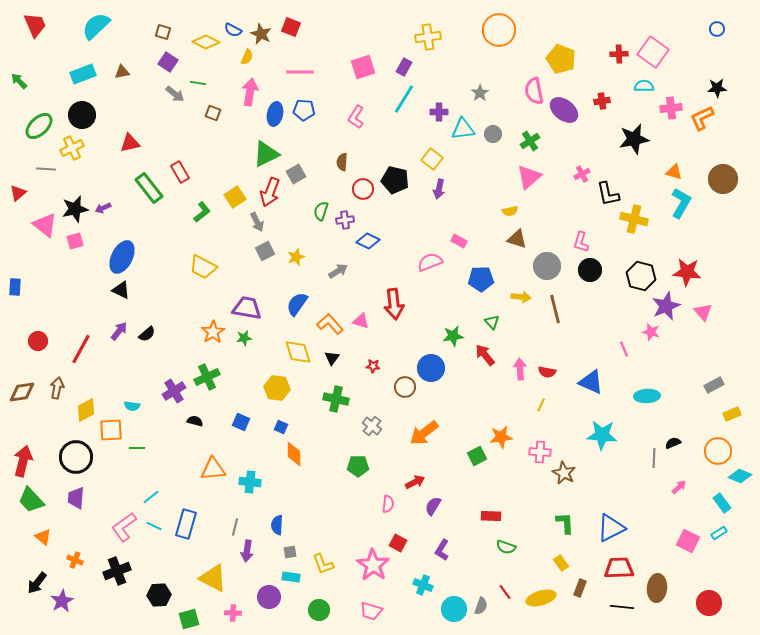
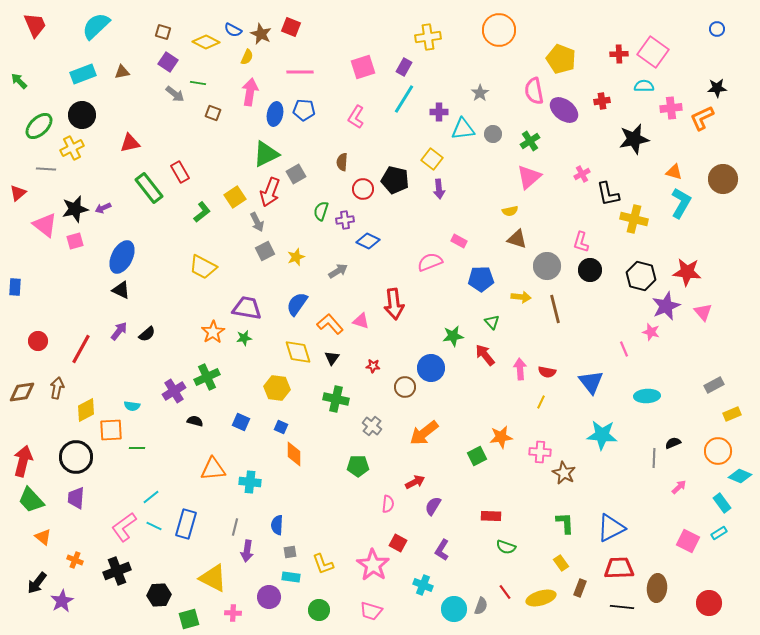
purple arrow at (439, 189): rotated 18 degrees counterclockwise
blue triangle at (591, 382): rotated 28 degrees clockwise
yellow line at (541, 405): moved 3 px up
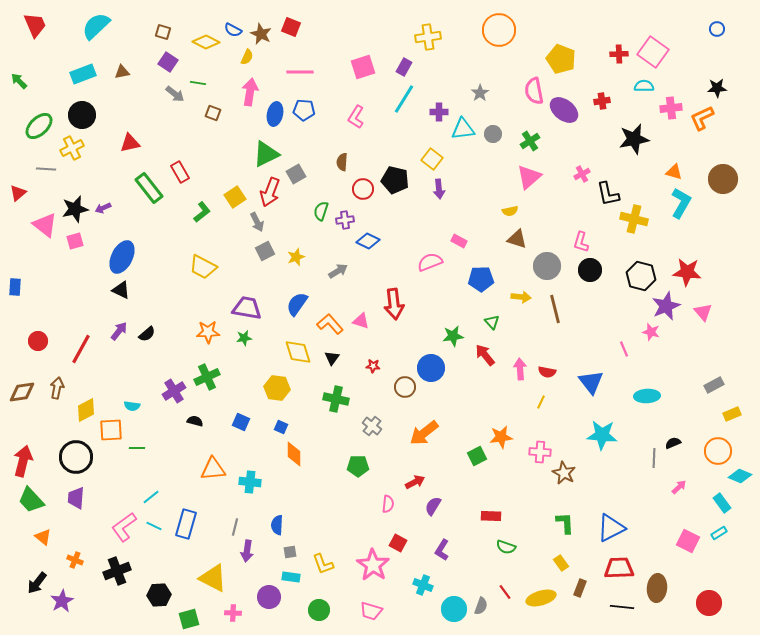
orange star at (213, 332): moved 5 px left; rotated 30 degrees clockwise
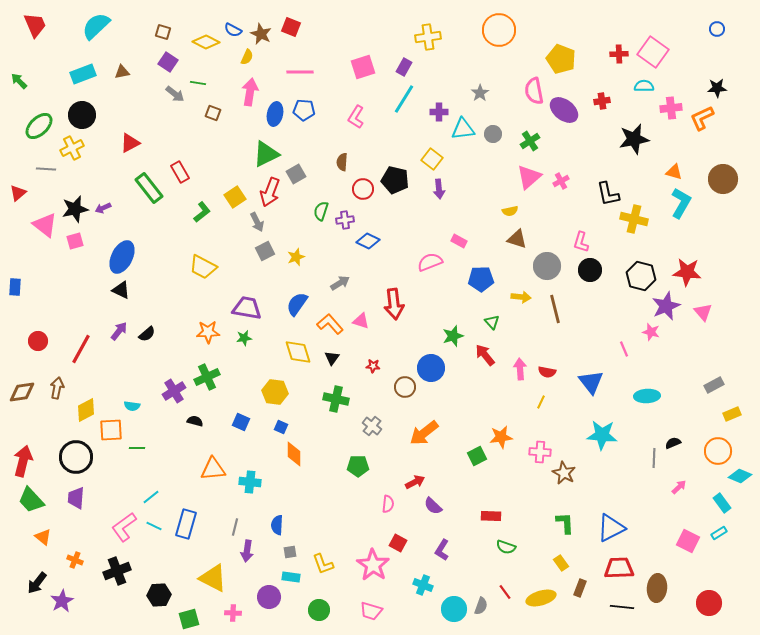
red triangle at (130, 143): rotated 15 degrees counterclockwise
pink cross at (582, 174): moved 21 px left, 7 px down
gray arrow at (338, 271): moved 2 px right, 12 px down
green star at (453, 336): rotated 10 degrees counterclockwise
yellow hexagon at (277, 388): moved 2 px left, 4 px down
purple semicircle at (433, 506): rotated 78 degrees counterclockwise
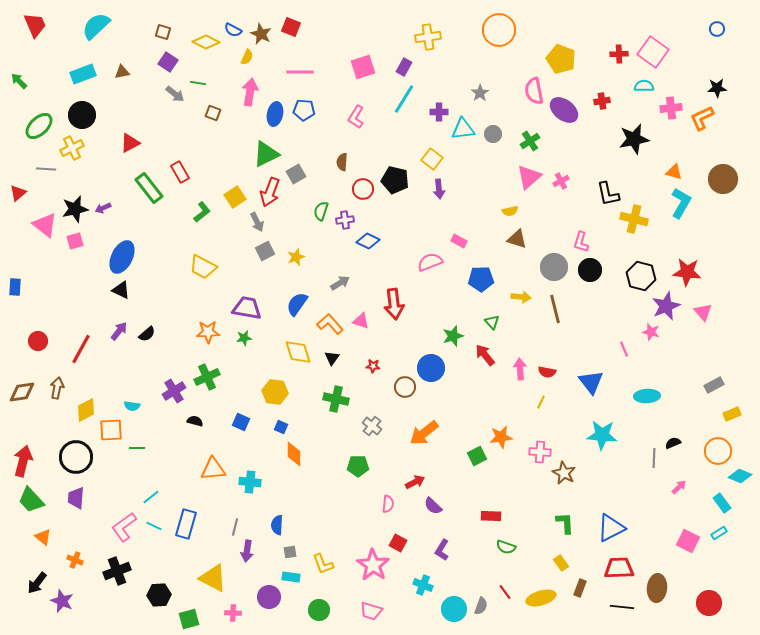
gray circle at (547, 266): moved 7 px right, 1 px down
purple star at (62, 601): rotated 20 degrees counterclockwise
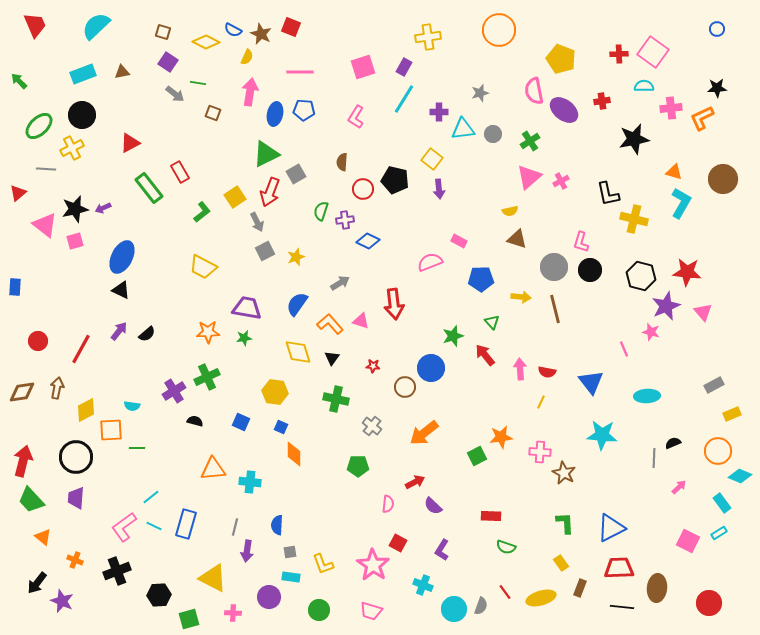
gray star at (480, 93): rotated 18 degrees clockwise
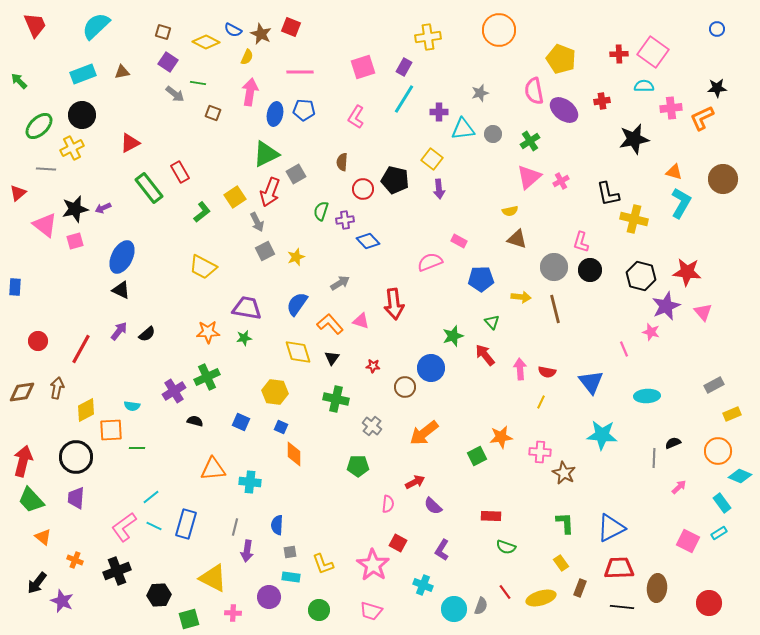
blue diamond at (368, 241): rotated 20 degrees clockwise
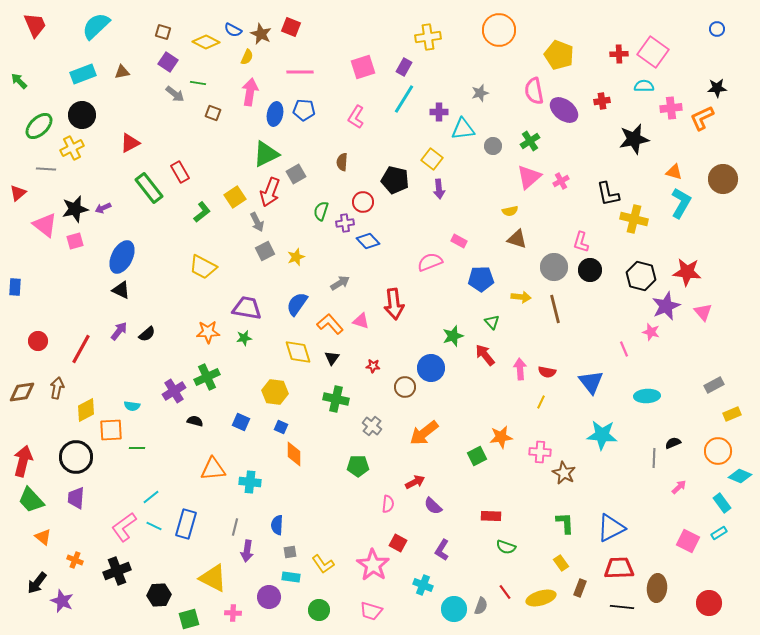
yellow pentagon at (561, 59): moved 2 px left, 4 px up
gray circle at (493, 134): moved 12 px down
red circle at (363, 189): moved 13 px down
purple cross at (345, 220): moved 3 px down
yellow L-shape at (323, 564): rotated 15 degrees counterclockwise
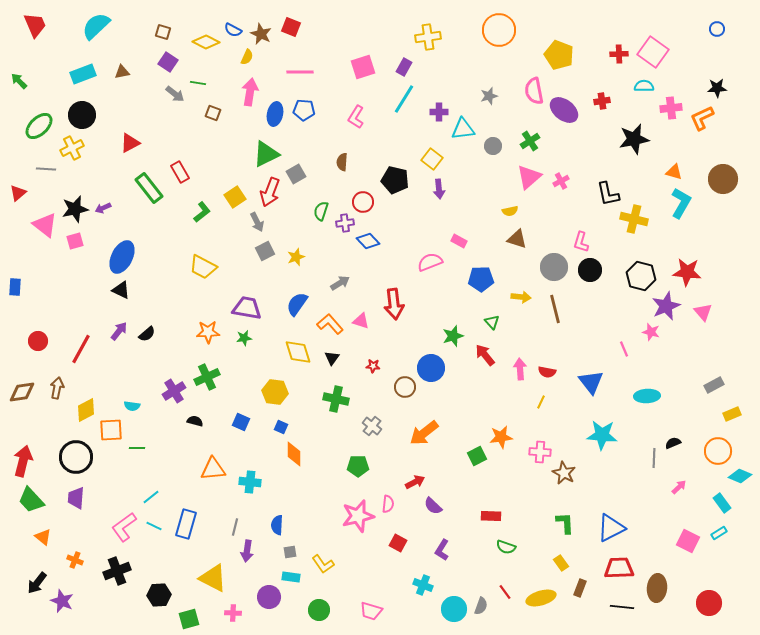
gray star at (480, 93): moved 9 px right, 3 px down
pink star at (373, 565): moved 15 px left, 49 px up; rotated 24 degrees clockwise
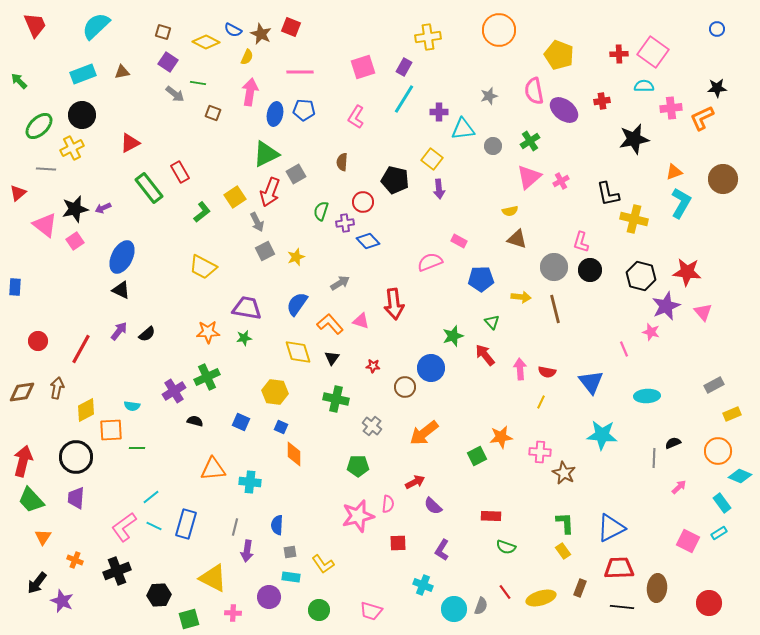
orange triangle at (674, 172): rotated 36 degrees counterclockwise
pink square at (75, 241): rotated 18 degrees counterclockwise
orange triangle at (43, 537): rotated 24 degrees clockwise
red square at (398, 543): rotated 30 degrees counterclockwise
yellow rectangle at (561, 563): moved 2 px right, 12 px up
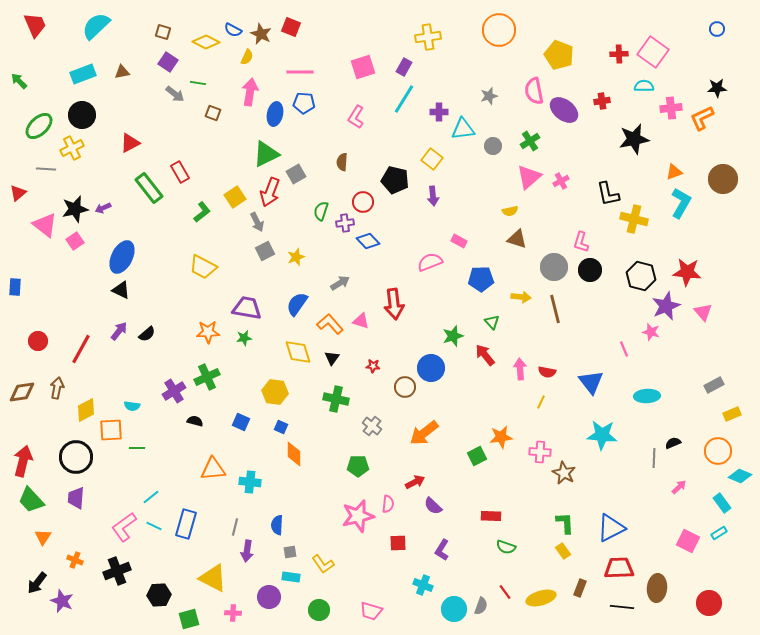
blue pentagon at (304, 110): moved 7 px up
purple arrow at (439, 189): moved 6 px left, 7 px down
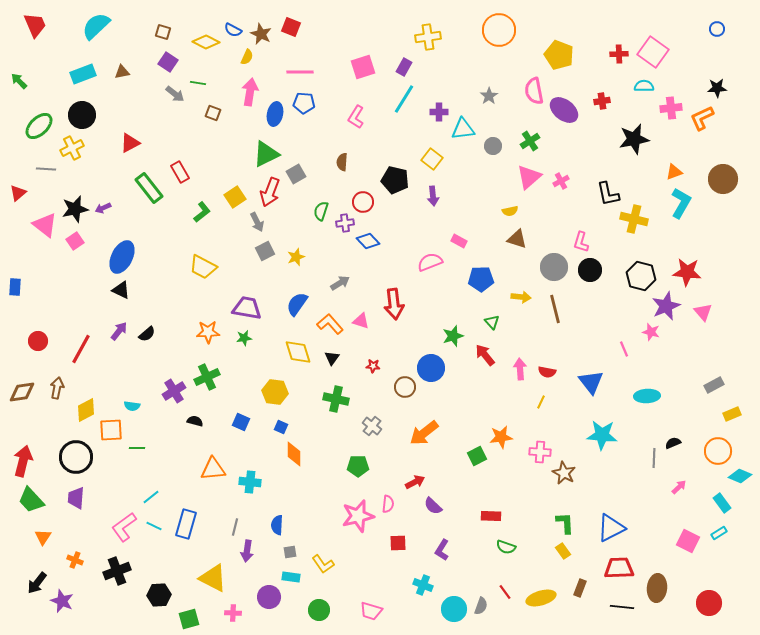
gray star at (489, 96): rotated 18 degrees counterclockwise
